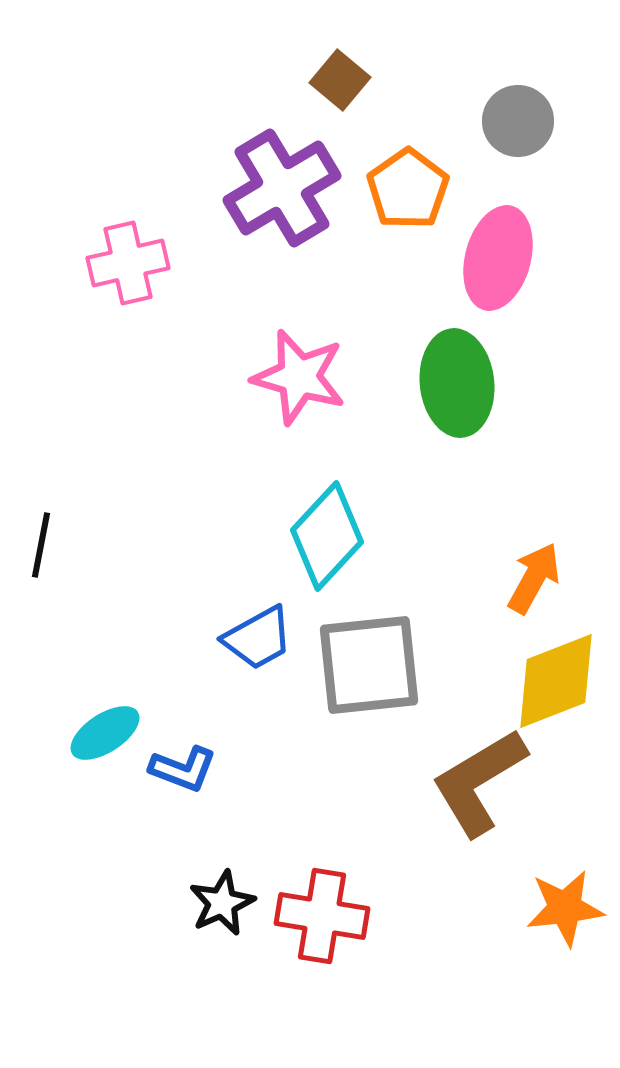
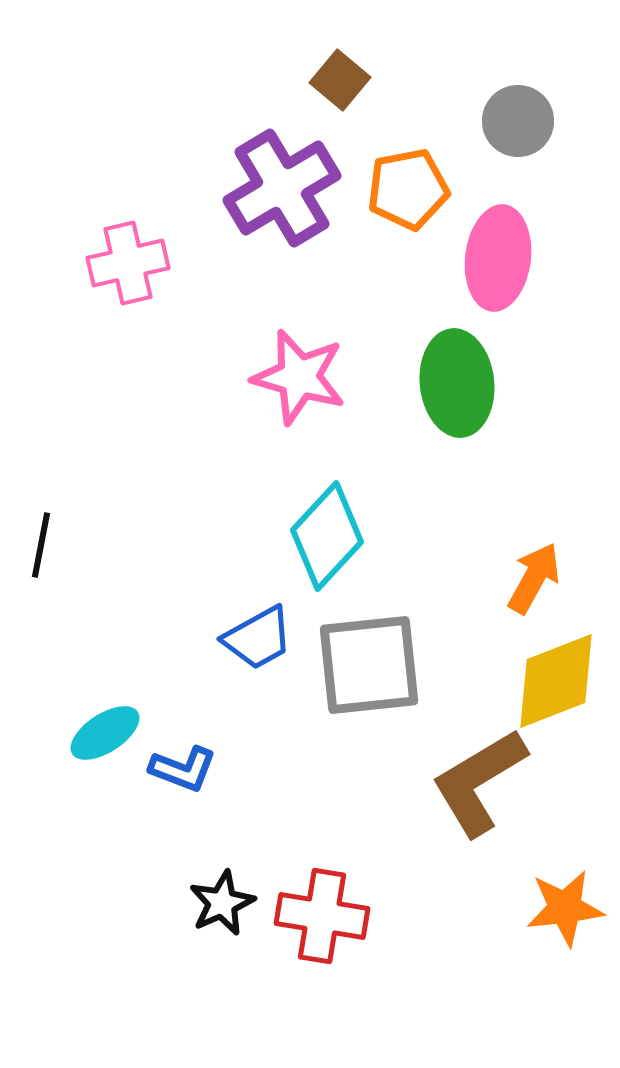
orange pentagon: rotated 24 degrees clockwise
pink ellipse: rotated 8 degrees counterclockwise
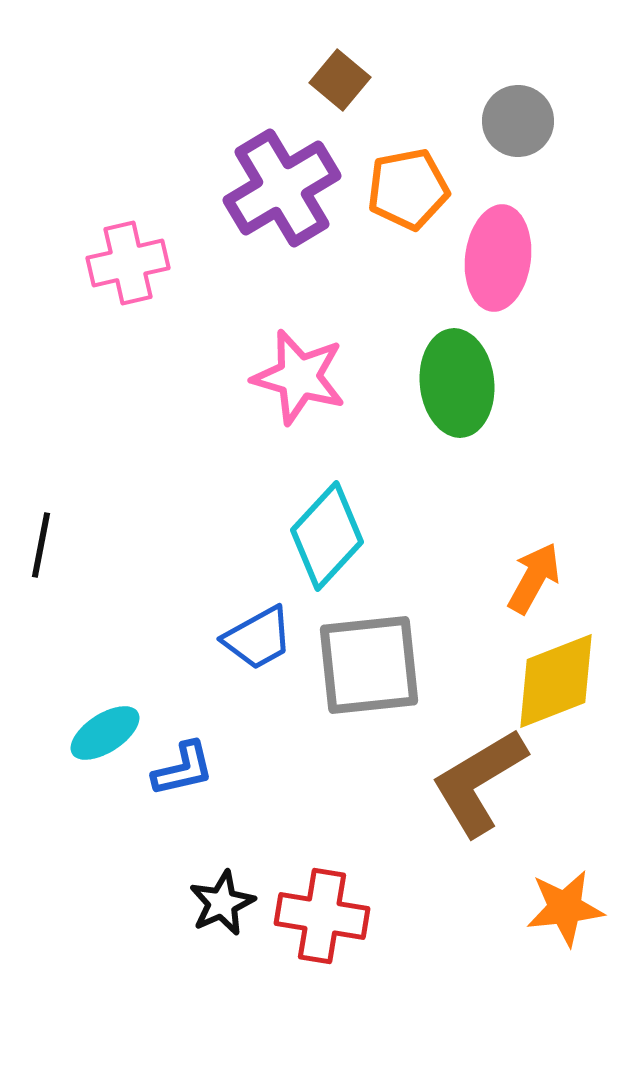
blue L-shape: rotated 34 degrees counterclockwise
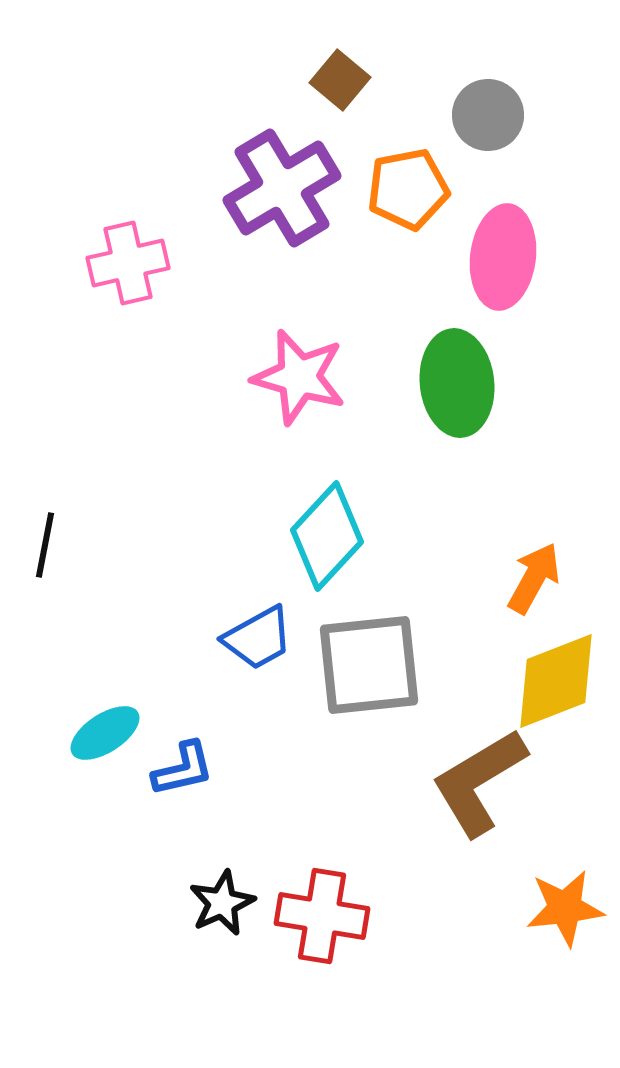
gray circle: moved 30 px left, 6 px up
pink ellipse: moved 5 px right, 1 px up
black line: moved 4 px right
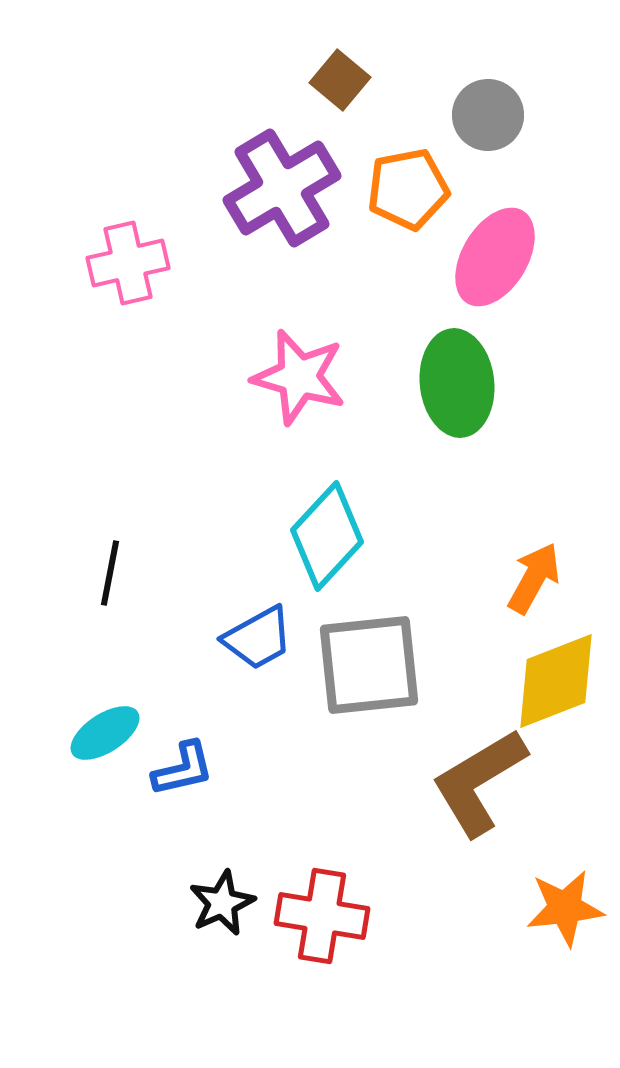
pink ellipse: moved 8 px left; rotated 24 degrees clockwise
black line: moved 65 px right, 28 px down
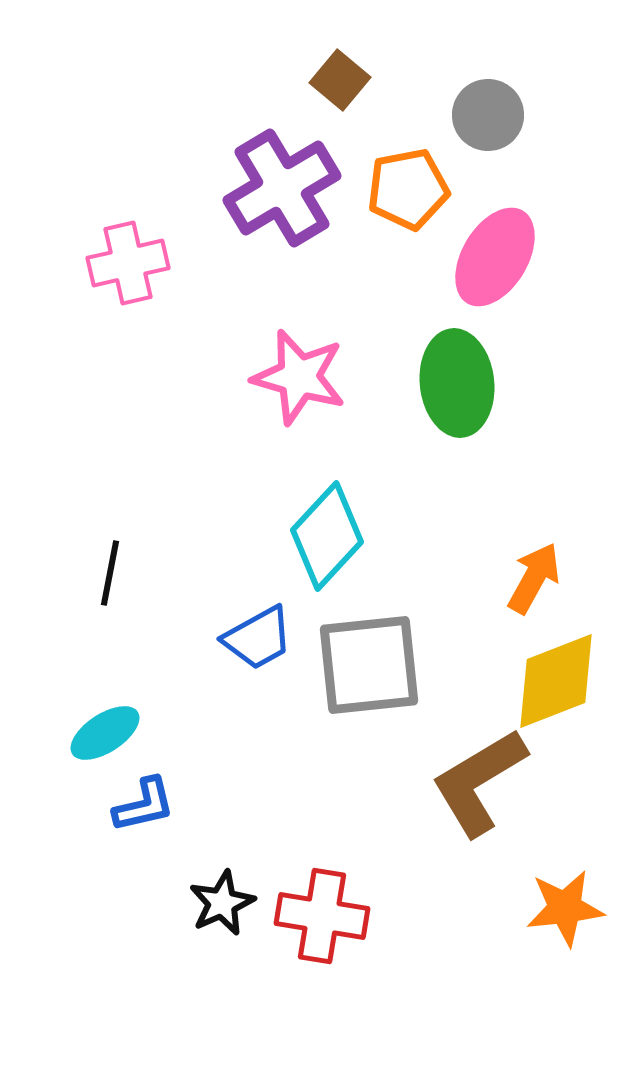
blue L-shape: moved 39 px left, 36 px down
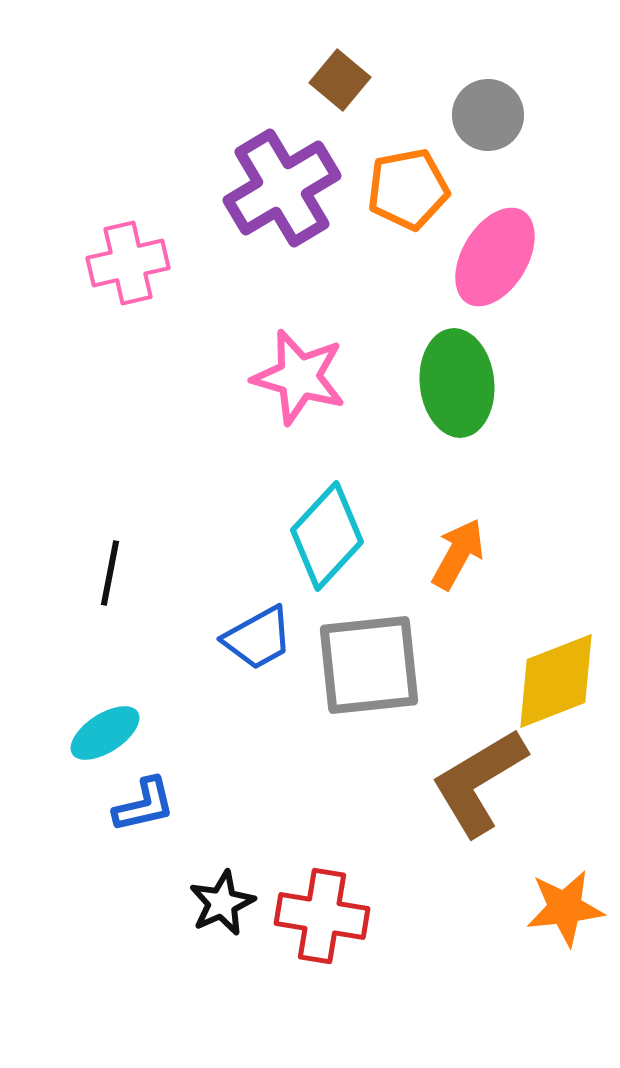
orange arrow: moved 76 px left, 24 px up
